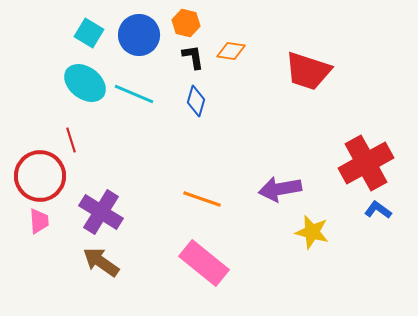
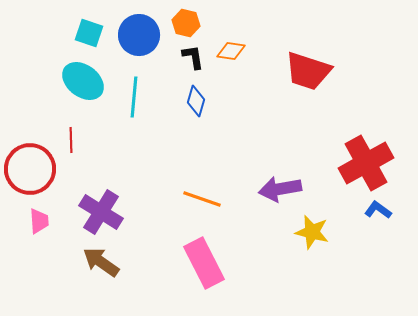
cyan square: rotated 12 degrees counterclockwise
cyan ellipse: moved 2 px left, 2 px up
cyan line: moved 3 px down; rotated 72 degrees clockwise
red line: rotated 15 degrees clockwise
red circle: moved 10 px left, 7 px up
pink rectangle: rotated 24 degrees clockwise
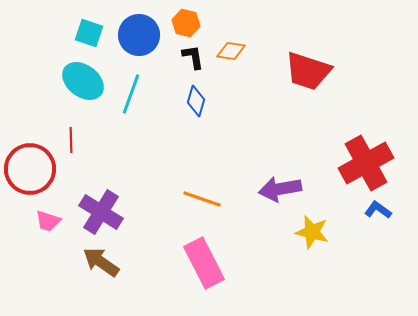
cyan line: moved 3 px left, 3 px up; rotated 15 degrees clockwise
pink trapezoid: moved 9 px right; rotated 112 degrees clockwise
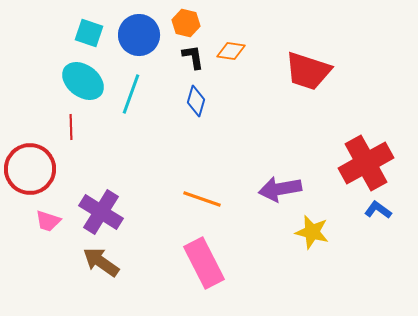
red line: moved 13 px up
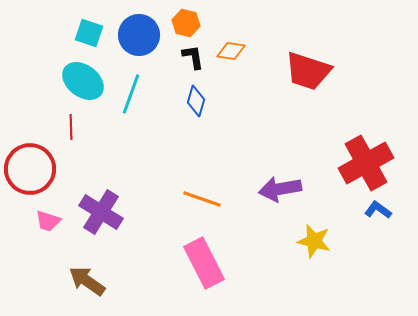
yellow star: moved 2 px right, 9 px down
brown arrow: moved 14 px left, 19 px down
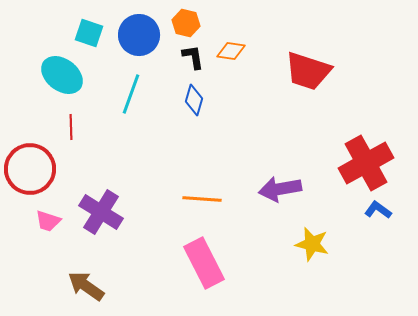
cyan ellipse: moved 21 px left, 6 px up
blue diamond: moved 2 px left, 1 px up
orange line: rotated 15 degrees counterclockwise
yellow star: moved 2 px left, 3 px down
brown arrow: moved 1 px left, 5 px down
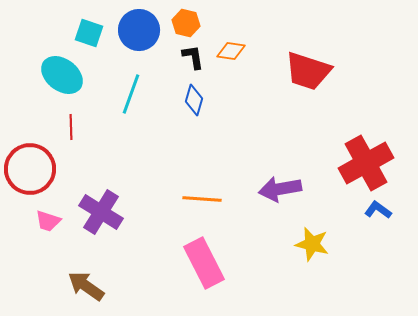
blue circle: moved 5 px up
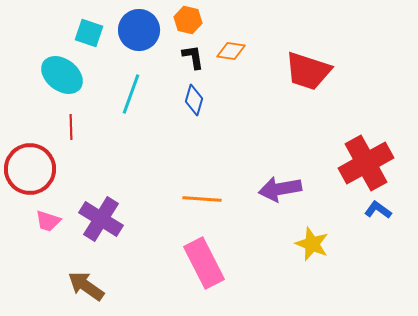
orange hexagon: moved 2 px right, 3 px up
purple cross: moved 7 px down
yellow star: rotated 8 degrees clockwise
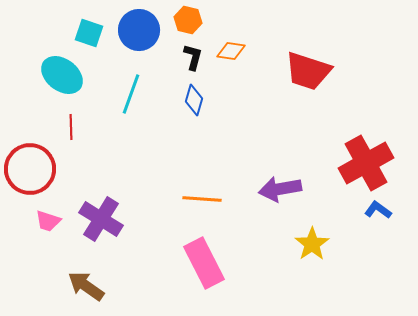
black L-shape: rotated 24 degrees clockwise
yellow star: rotated 16 degrees clockwise
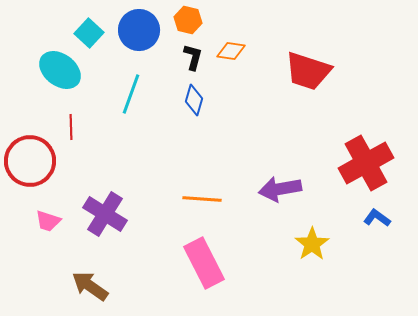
cyan square: rotated 24 degrees clockwise
cyan ellipse: moved 2 px left, 5 px up
red circle: moved 8 px up
blue L-shape: moved 1 px left, 8 px down
purple cross: moved 4 px right, 5 px up
brown arrow: moved 4 px right
